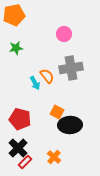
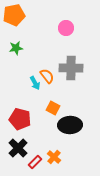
pink circle: moved 2 px right, 6 px up
gray cross: rotated 10 degrees clockwise
orange square: moved 4 px left, 4 px up
red rectangle: moved 10 px right
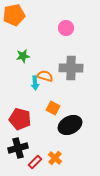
green star: moved 7 px right, 8 px down
orange semicircle: moved 2 px left; rotated 35 degrees counterclockwise
cyan arrow: rotated 24 degrees clockwise
black ellipse: rotated 25 degrees counterclockwise
black cross: rotated 30 degrees clockwise
orange cross: moved 1 px right, 1 px down
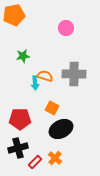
gray cross: moved 3 px right, 6 px down
orange square: moved 1 px left
red pentagon: rotated 15 degrees counterclockwise
black ellipse: moved 9 px left, 4 px down
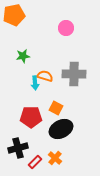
orange square: moved 4 px right
red pentagon: moved 11 px right, 2 px up
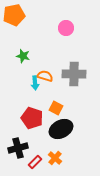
green star: rotated 24 degrees clockwise
red pentagon: moved 1 px right, 1 px down; rotated 20 degrees clockwise
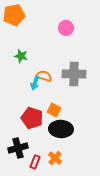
green star: moved 2 px left
orange semicircle: moved 1 px left
cyan arrow: rotated 24 degrees clockwise
orange square: moved 2 px left, 2 px down
black ellipse: rotated 30 degrees clockwise
red rectangle: rotated 24 degrees counterclockwise
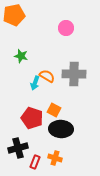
orange semicircle: moved 3 px right; rotated 14 degrees clockwise
orange cross: rotated 24 degrees counterclockwise
